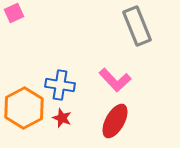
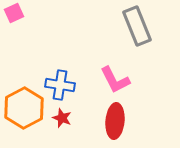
pink L-shape: rotated 16 degrees clockwise
red ellipse: rotated 24 degrees counterclockwise
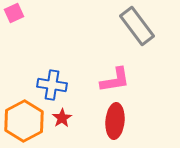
gray rectangle: rotated 15 degrees counterclockwise
pink L-shape: rotated 72 degrees counterclockwise
blue cross: moved 8 px left
orange hexagon: moved 13 px down
red star: rotated 18 degrees clockwise
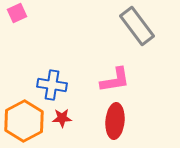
pink square: moved 3 px right
red star: rotated 30 degrees clockwise
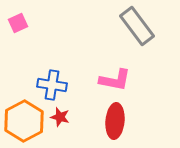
pink square: moved 1 px right, 10 px down
pink L-shape: rotated 20 degrees clockwise
red star: moved 2 px left, 1 px up; rotated 18 degrees clockwise
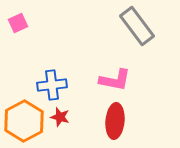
blue cross: rotated 16 degrees counterclockwise
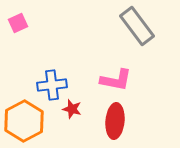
pink L-shape: moved 1 px right
red star: moved 12 px right, 8 px up
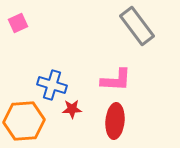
pink L-shape: rotated 8 degrees counterclockwise
blue cross: rotated 24 degrees clockwise
red star: rotated 18 degrees counterclockwise
orange hexagon: rotated 24 degrees clockwise
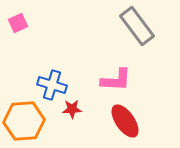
red ellipse: moved 10 px right; rotated 40 degrees counterclockwise
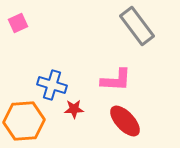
red star: moved 2 px right
red ellipse: rotated 8 degrees counterclockwise
